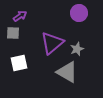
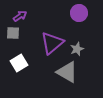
white square: rotated 18 degrees counterclockwise
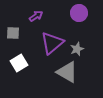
purple arrow: moved 16 px right
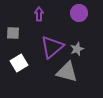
purple arrow: moved 3 px right, 2 px up; rotated 56 degrees counterclockwise
purple triangle: moved 4 px down
gray triangle: rotated 15 degrees counterclockwise
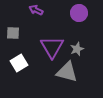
purple arrow: moved 3 px left, 4 px up; rotated 64 degrees counterclockwise
purple triangle: rotated 20 degrees counterclockwise
